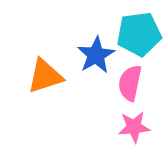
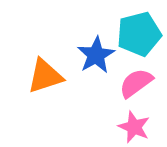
cyan pentagon: rotated 6 degrees counterclockwise
pink semicircle: moved 6 px right; rotated 42 degrees clockwise
pink star: rotated 28 degrees clockwise
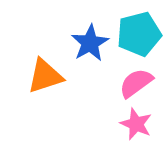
blue star: moved 6 px left, 12 px up
pink star: moved 2 px right, 3 px up
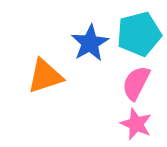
pink semicircle: rotated 27 degrees counterclockwise
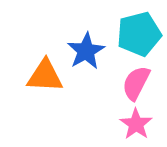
blue star: moved 4 px left, 8 px down
orange triangle: rotated 21 degrees clockwise
pink star: rotated 12 degrees clockwise
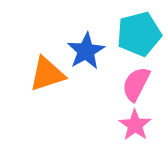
orange triangle: moved 2 px right, 2 px up; rotated 21 degrees counterclockwise
pink semicircle: moved 1 px down
pink star: moved 1 px left, 1 px down
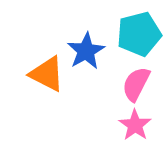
orange triangle: rotated 45 degrees clockwise
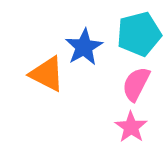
blue star: moved 2 px left, 4 px up
pink star: moved 4 px left, 2 px down
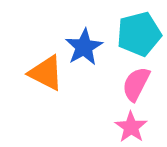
orange triangle: moved 1 px left, 1 px up
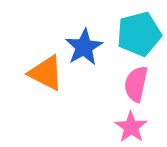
pink semicircle: rotated 15 degrees counterclockwise
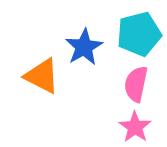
orange triangle: moved 4 px left, 3 px down
pink star: moved 4 px right
